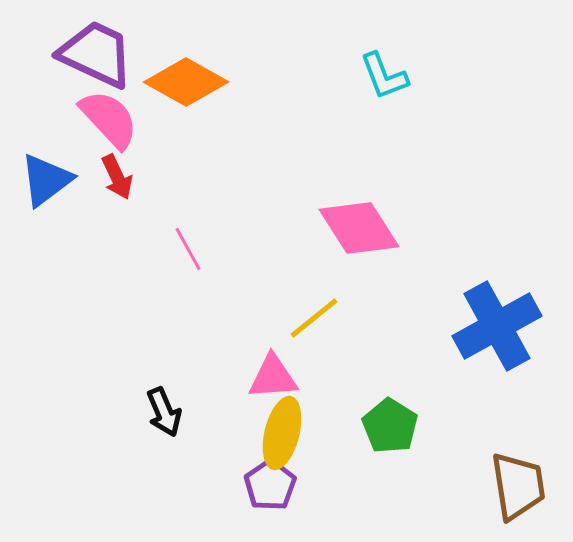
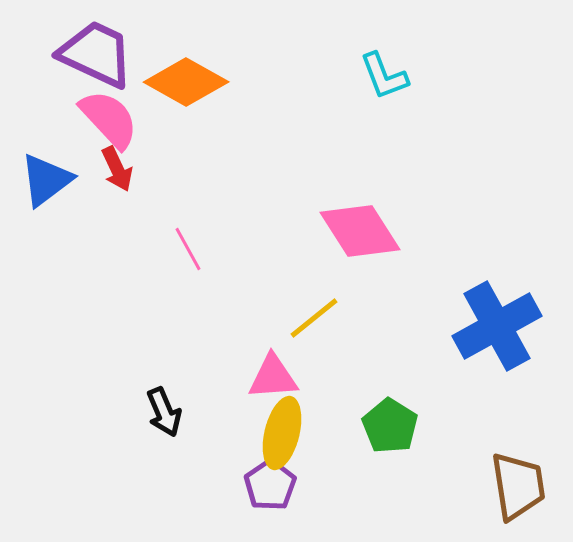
red arrow: moved 8 px up
pink diamond: moved 1 px right, 3 px down
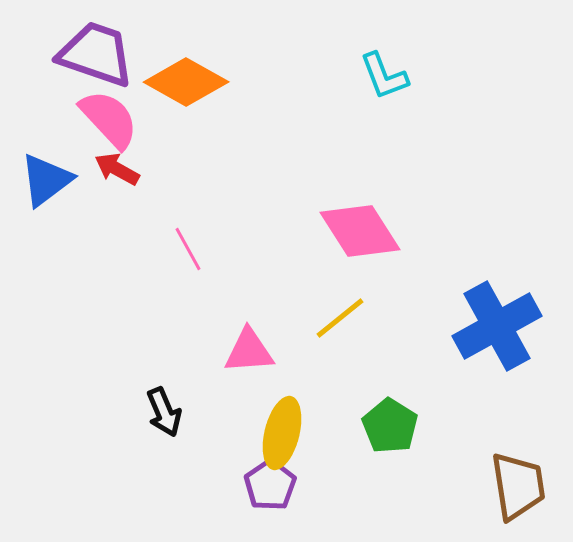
purple trapezoid: rotated 6 degrees counterclockwise
red arrow: rotated 144 degrees clockwise
yellow line: moved 26 px right
pink triangle: moved 24 px left, 26 px up
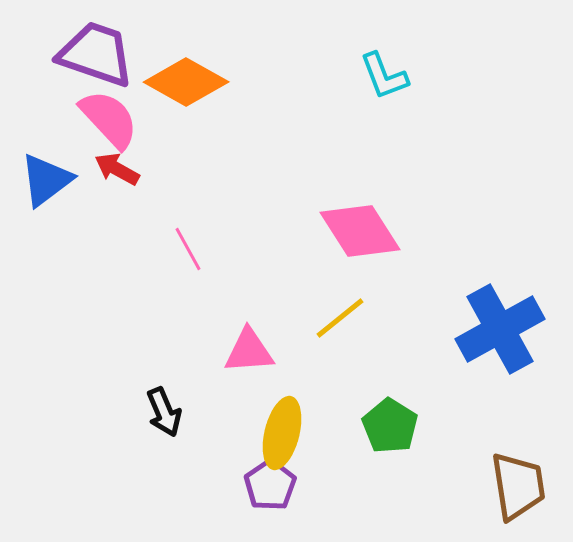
blue cross: moved 3 px right, 3 px down
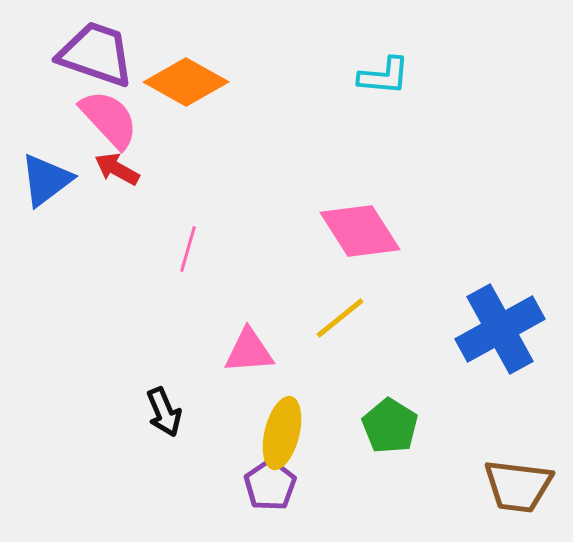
cyan L-shape: rotated 64 degrees counterclockwise
pink line: rotated 45 degrees clockwise
brown trapezoid: rotated 106 degrees clockwise
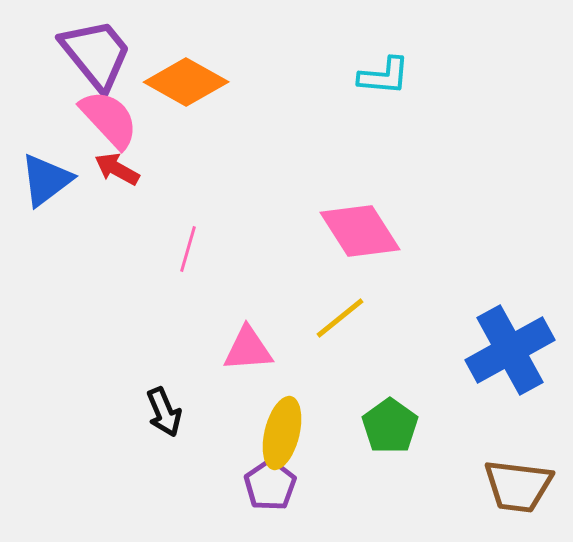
purple trapezoid: rotated 32 degrees clockwise
blue cross: moved 10 px right, 21 px down
pink triangle: moved 1 px left, 2 px up
green pentagon: rotated 4 degrees clockwise
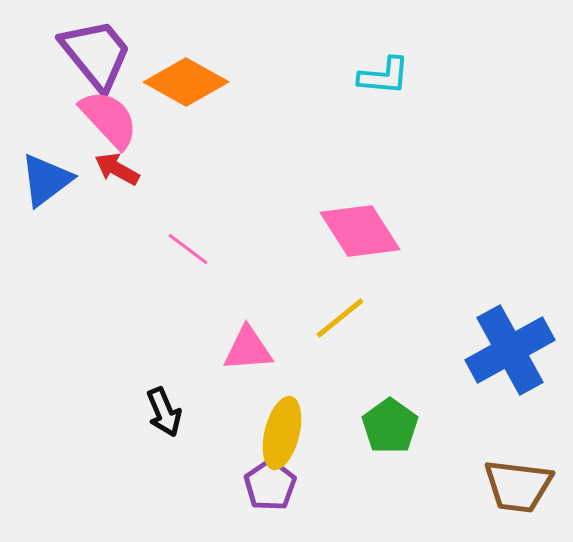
pink line: rotated 69 degrees counterclockwise
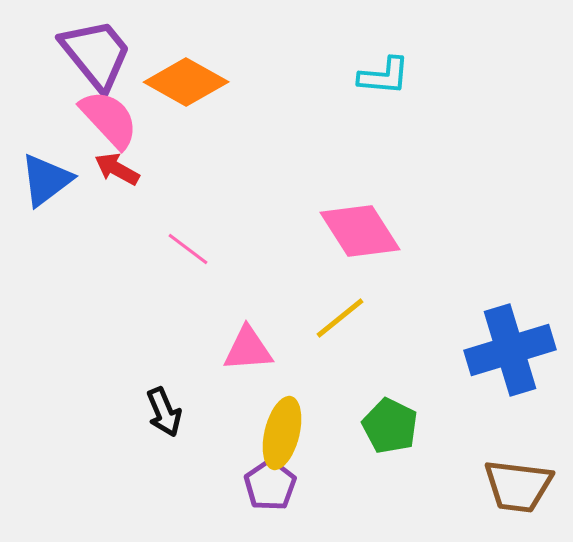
blue cross: rotated 12 degrees clockwise
green pentagon: rotated 10 degrees counterclockwise
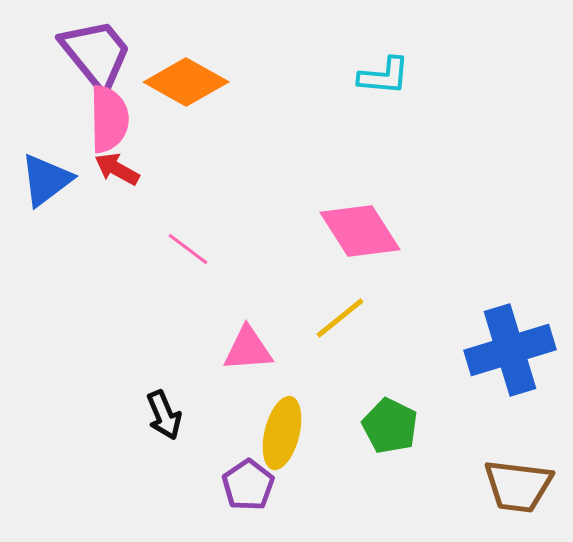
pink semicircle: rotated 42 degrees clockwise
black arrow: moved 3 px down
purple pentagon: moved 22 px left
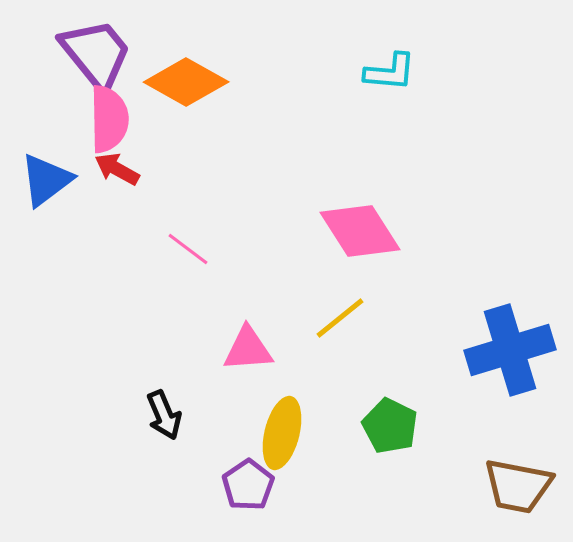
cyan L-shape: moved 6 px right, 4 px up
brown trapezoid: rotated 4 degrees clockwise
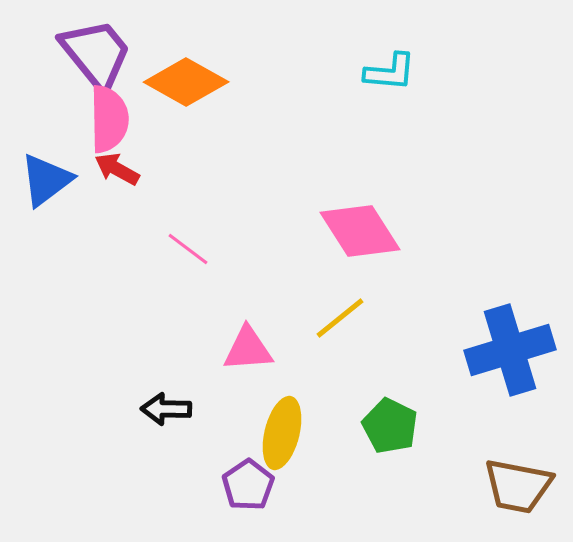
black arrow: moved 2 px right, 6 px up; rotated 114 degrees clockwise
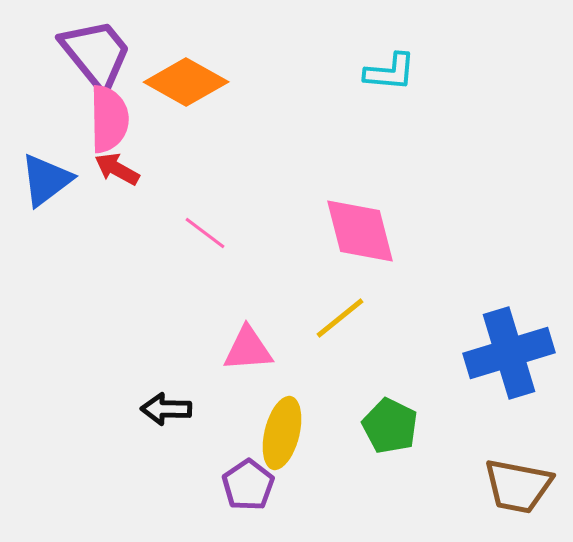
pink diamond: rotated 18 degrees clockwise
pink line: moved 17 px right, 16 px up
blue cross: moved 1 px left, 3 px down
